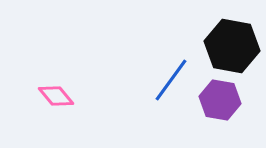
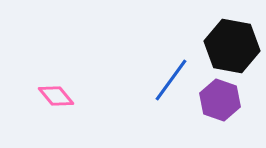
purple hexagon: rotated 9 degrees clockwise
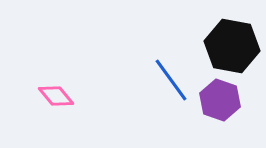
blue line: rotated 72 degrees counterclockwise
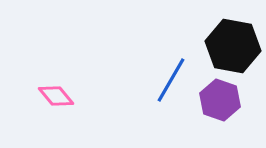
black hexagon: moved 1 px right
blue line: rotated 66 degrees clockwise
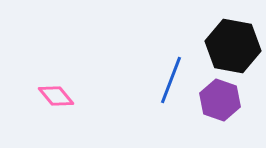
blue line: rotated 9 degrees counterclockwise
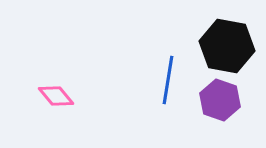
black hexagon: moved 6 px left
blue line: moved 3 px left; rotated 12 degrees counterclockwise
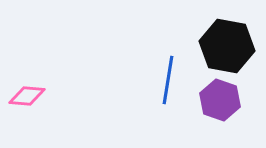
pink diamond: moved 29 px left; rotated 45 degrees counterclockwise
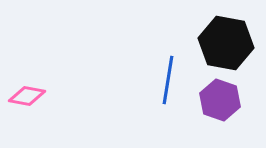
black hexagon: moved 1 px left, 3 px up
pink diamond: rotated 6 degrees clockwise
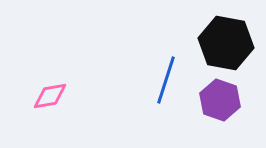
blue line: moved 2 px left; rotated 9 degrees clockwise
pink diamond: moved 23 px right; rotated 21 degrees counterclockwise
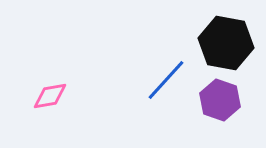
blue line: rotated 24 degrees clockwise
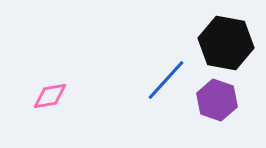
purple hexagon: moved 3 px left
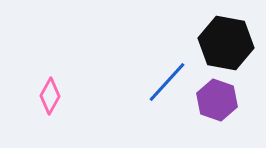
blue line: moved 1 px right, 2 px down
pink diamond: rotated 51 degrees counterclockwise
